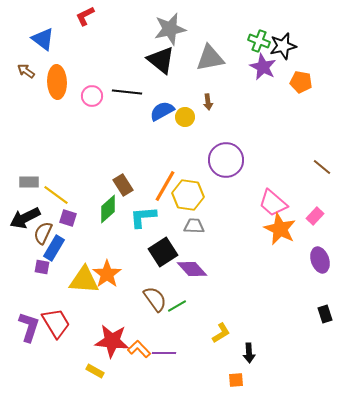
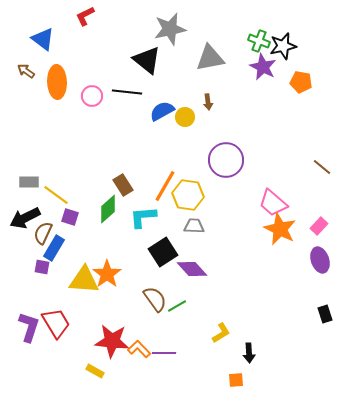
black triangle at (161, 60): moved 14 px left
pink rectangle at (315, 216): moved 4 px right, 10 px down
purple square at (68, 218): moved 2 px right, 1 px up
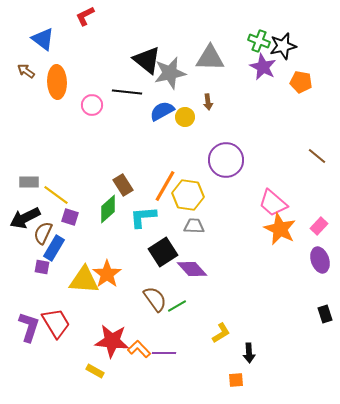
gray star at (170, 29): moved 44 px down
gray triangle at (210, 58): rotated 12 degrees clockwise
pink circle at (92, 96): moved 9 px down
brown line at (322, 167): moved 5 px left, 11 px up
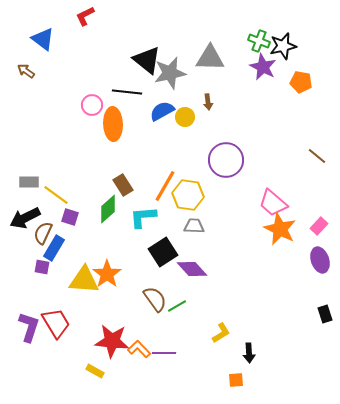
orange ellipse at (57, 82): moved 56 px right, 42 px down
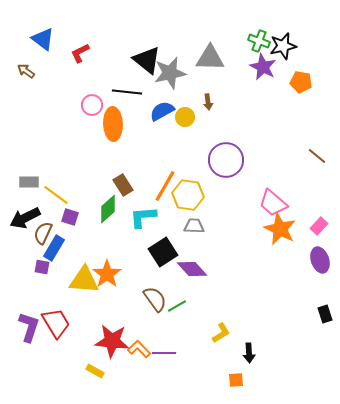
red L-shape at (85, 16): moved 5 px left, 37 px down
